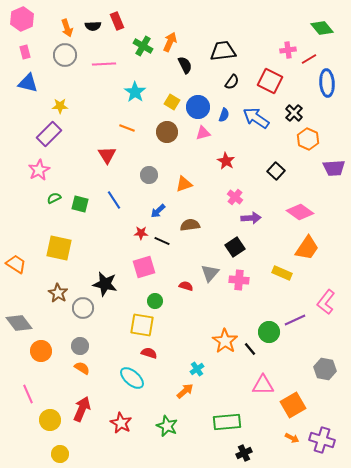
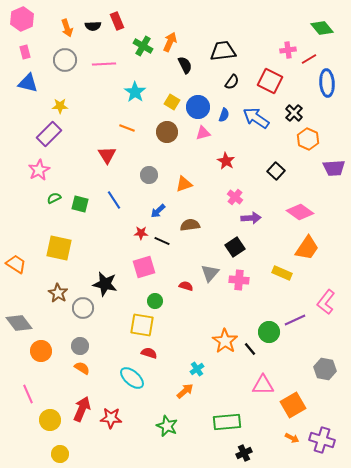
gray circle at (65, 55): moved 5 px down
red star at (121, 423): moved 10 px left, 5 px up; rotated 25 degrees counterclockwise
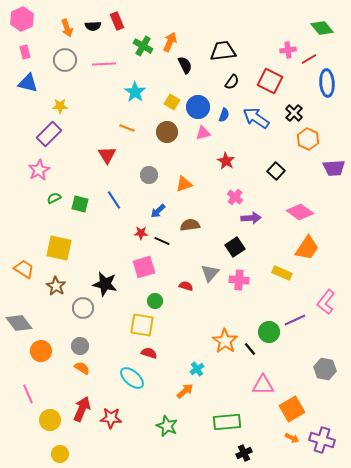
orange trapezoid at (16, 264): moved 8 px right, 5 px down
brown star at (58, 293): moved 2 px left, 7 px up
orange square at (293, 405): moved 1 px left, 4 px down
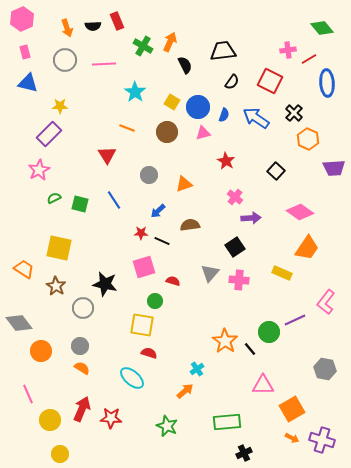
red semicircle at (186, 286): moved 13 px left, 5 px up
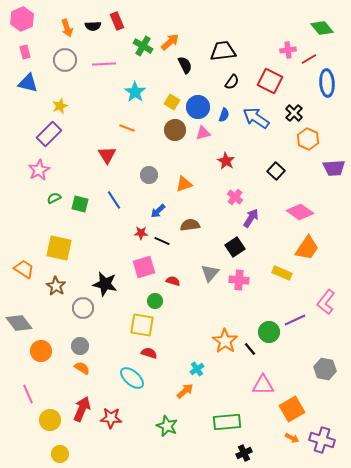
orange arrow at (170, 42): rotated 24 degrees clockwise
yellow star at (60, 106): rotated 21 degrees counterclockwise
brown circle at (167, 132): moved 8 px right, 2 px up
purple arrow at (251, 218): rotated 54 degrees counterclockwise
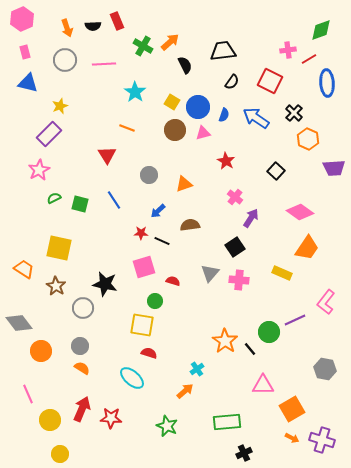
green diamond at (322, 28): moved 1 px left, 2 px down; rotated 70 degrees counterclockwise
